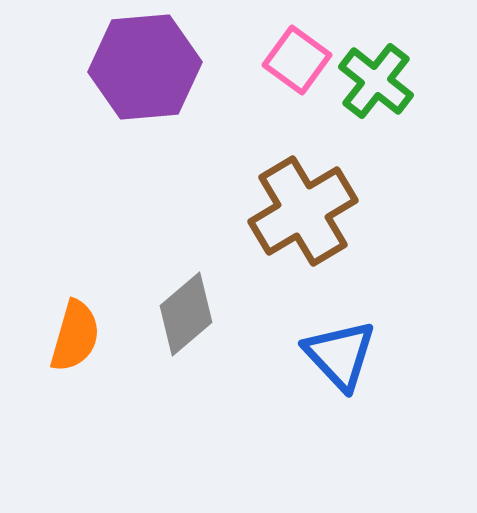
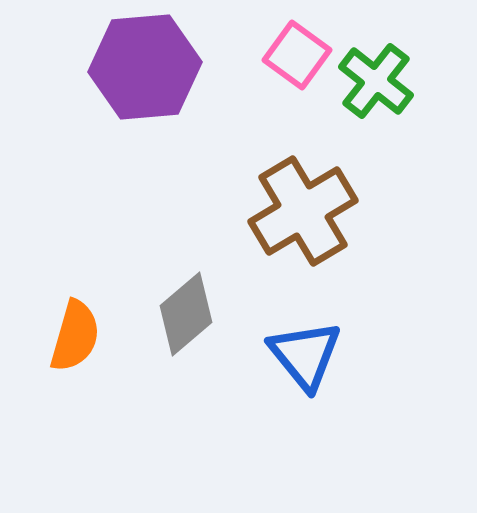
pink square: moved 5 px up
blue triangle: moved 35 px left; rotated 4 degrees clockwise
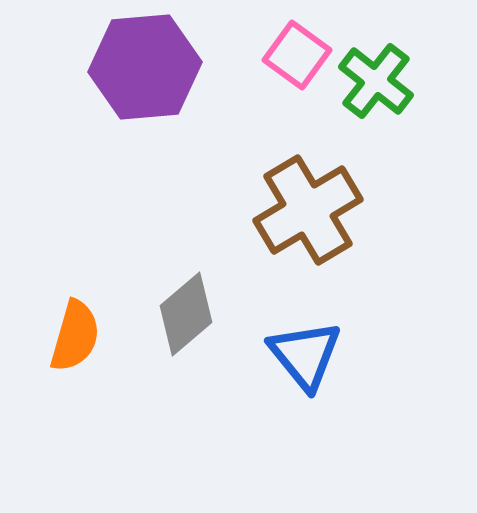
brown cross: moved 5 px right, 1 px up
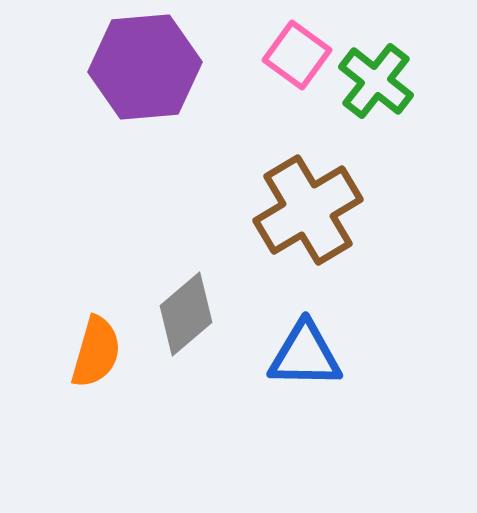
orange semicircle: moved 21 px right, 16 px down
blue triangle: rotated 50 degrees counterclockwise
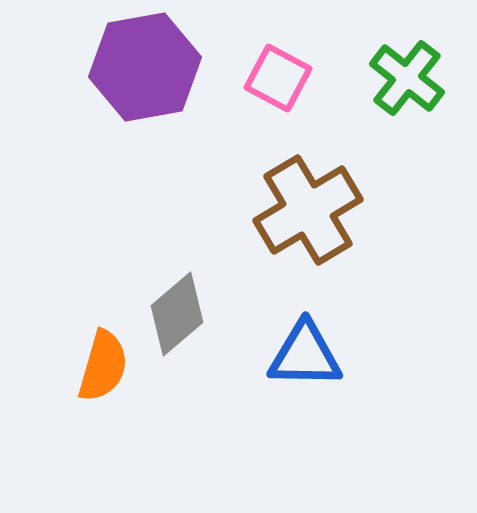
pink square: moved 19 px left, 23 px down; rotated 8 degrees counterclockwise
purple hexagon: rotated 5 degrees counterclockwise
green cross: moved 31 px right, 3 px up
gray diamond: moved 9 px left
orange semicircle: moved 7 px right, 14 px down
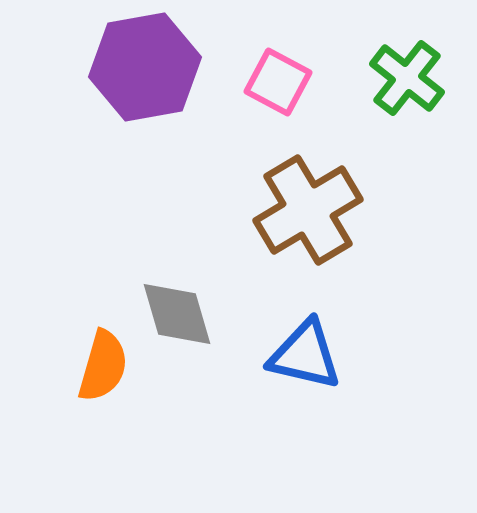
pink square: moved 4 px down
gray diamond: rotated 66 degrees counterclockwise
blue triangle: rotated 12 degrees clockwise
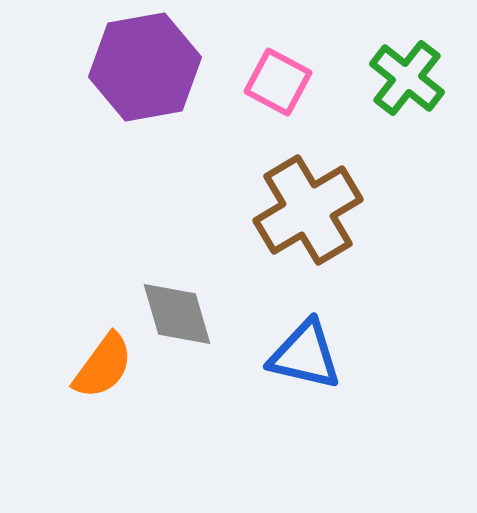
orange semicircle: rotated 20 degrees clockwise
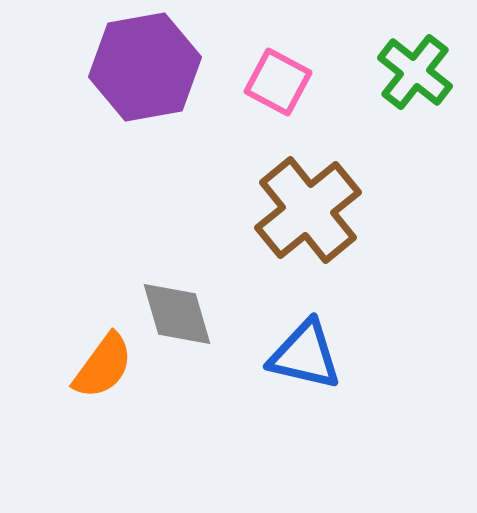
green cross: moved 8 px right, 6 px up
brown cross: rotated 8 degrees counterclockwise
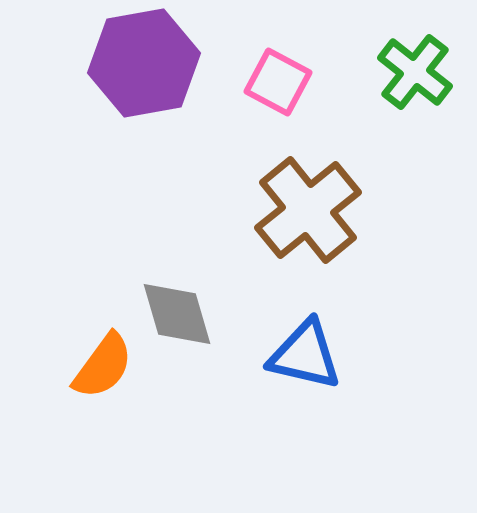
purple hexagon: moved 1 px left, 4 px up
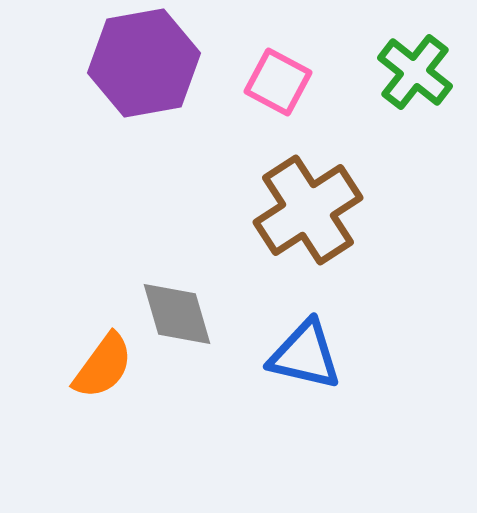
brown cross: rotated 6 degrees clockwise
